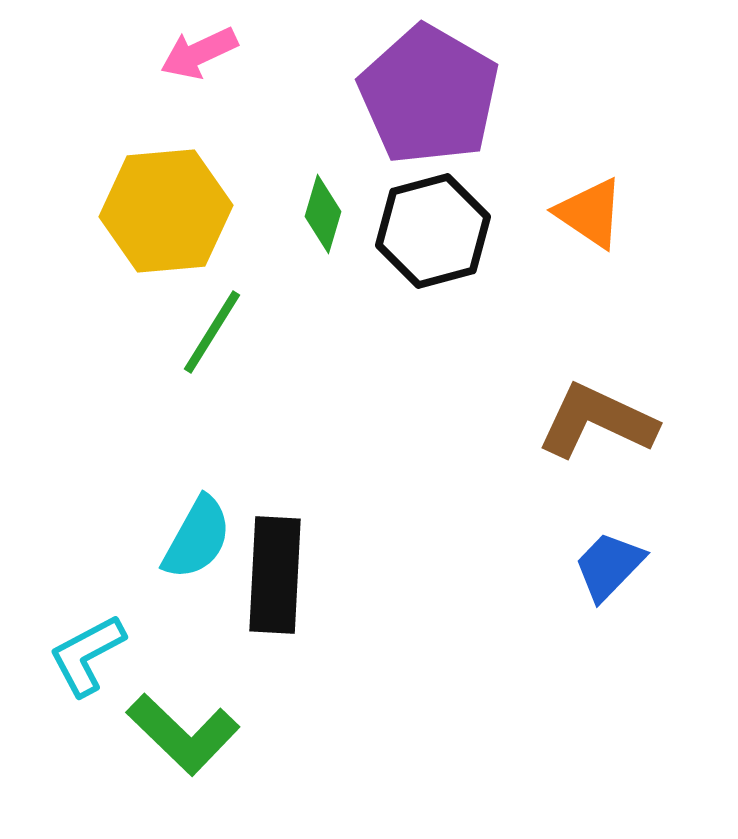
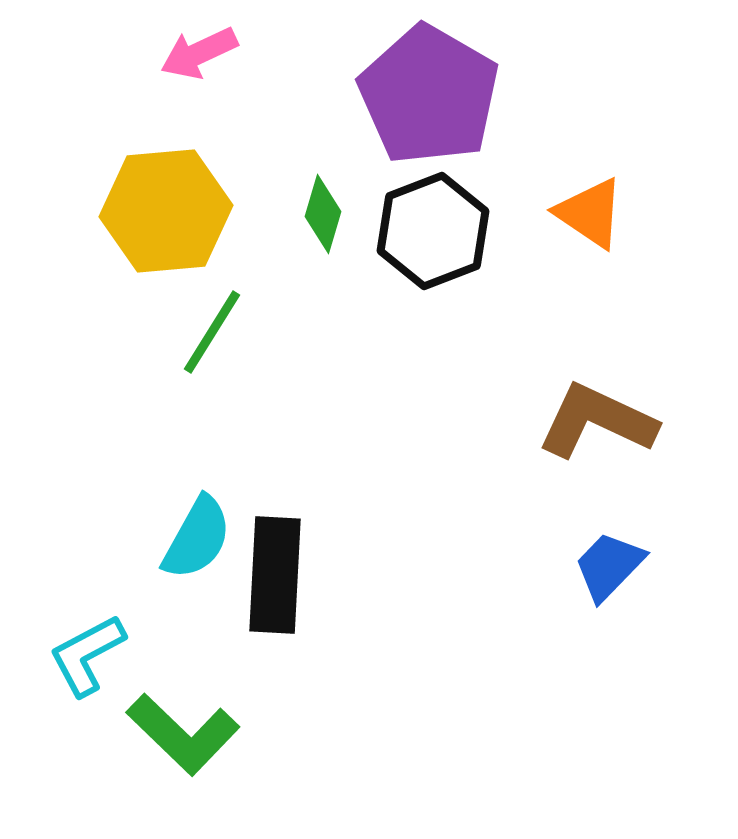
black hexagon: rotated 6 degrees counterclockwise
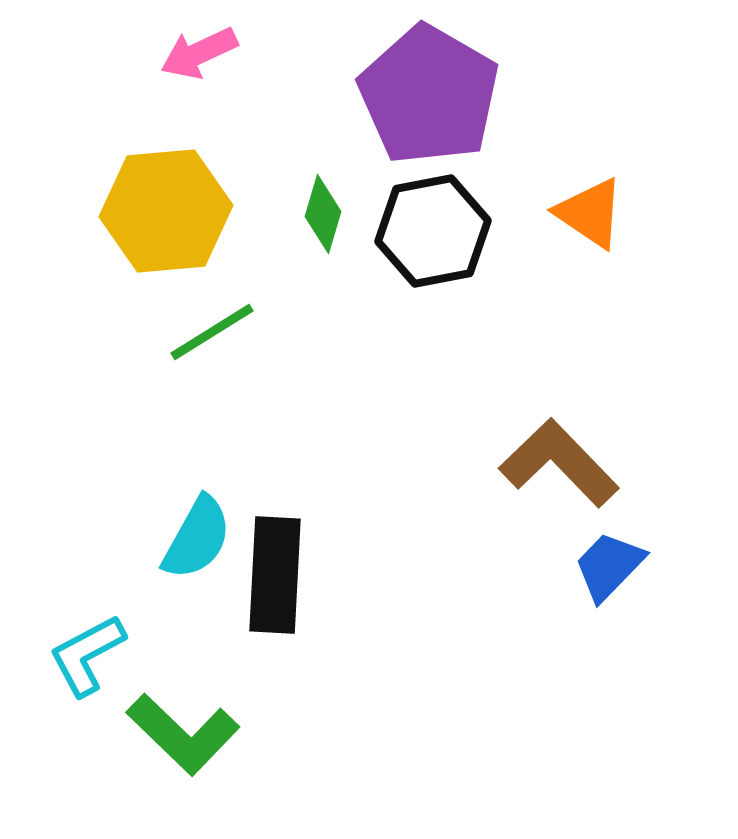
black hexagon: rotated 10 degrees clockwise
green line: rotated 26 degrees clockwise
brown L-shape: moved 38 px left, 42 px down; rotated 21 degrees clockwise
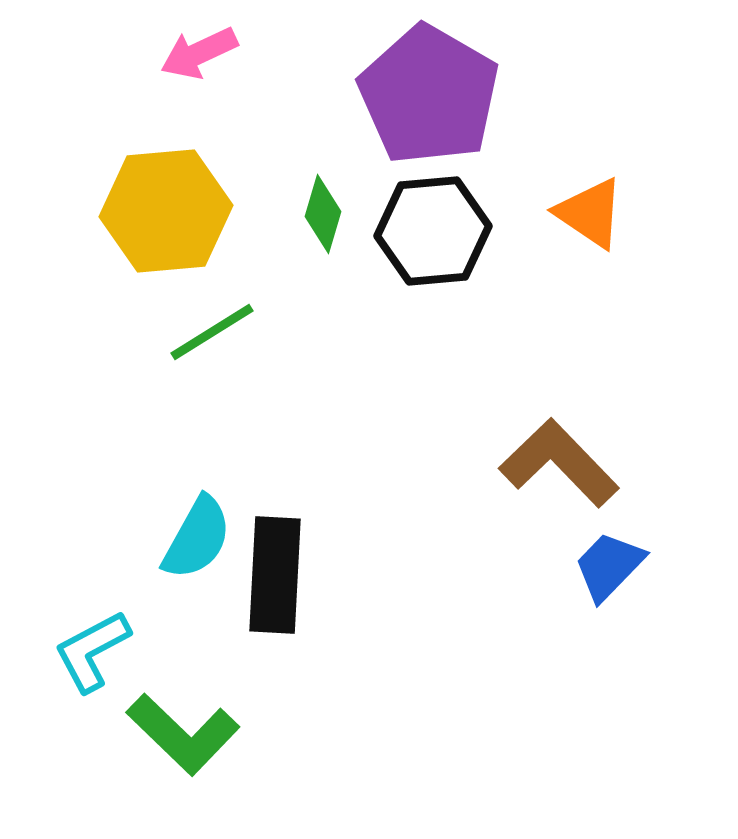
black hexagon: rotated 6 degrees clockwise
cyan L-shape: moved 5 px right, 4 px up
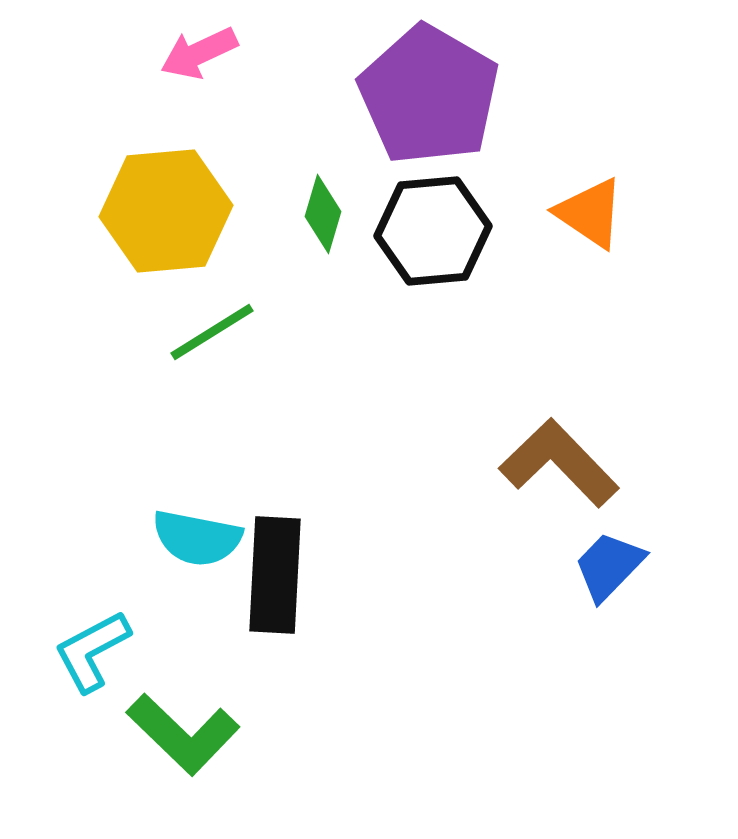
cyan semicircle: rotated 72 degrees clockwise
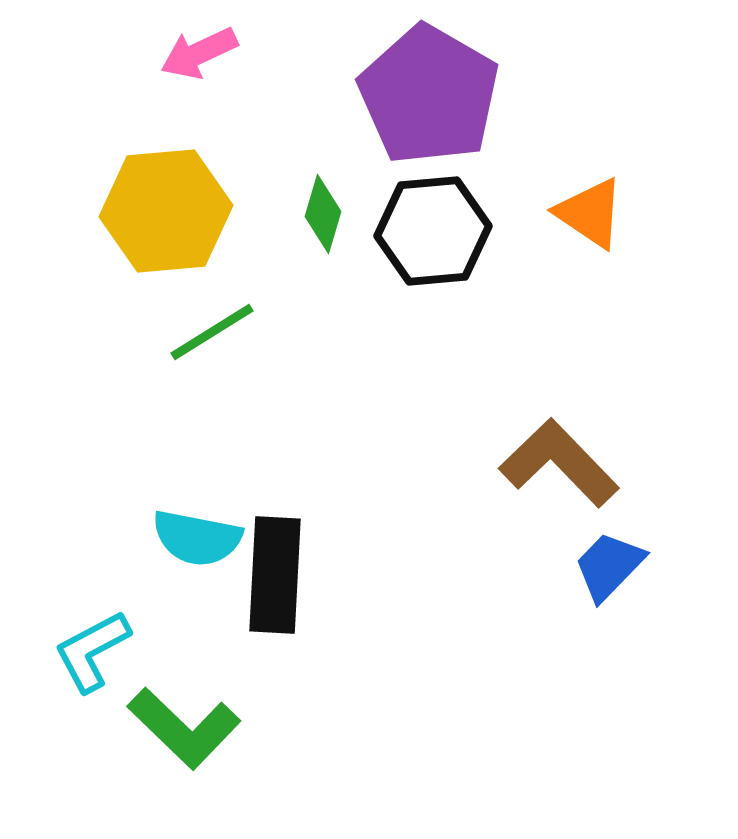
green L-shape: moved 1 px right, 6 px up
